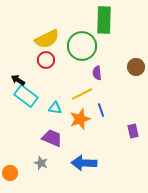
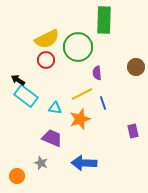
green circle: moved 4 px left, 1 px down
blue line: moved 2 px right, 7 px up
orange circle: moved 7 px right, 3 px down
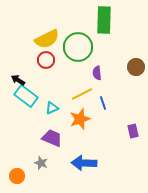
cyan triangle: moved 3 px left; rotated 32 degrees counterclockwise
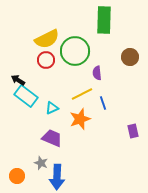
green circle: moved 3 px left, 4 px down
brown circle: moved 6 px left, 10 px up
blue arrow: moved 27 px left, 14 px down; rotated 90 degrees counterclockwise
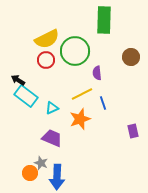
brown circle: moved 1 px right
orange circle: moved 13 px right, 3 px up
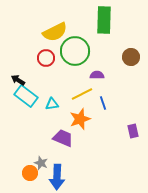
yellow semicircle: moved 8 px right, 7 px up
red circle: moved 2 px up
purple semicircle: moved 2 px down; rotated 96 degrees clockwise
cyan triangle: moved 4 px up; rotated 16 degrees clockwise
purple trapezoid: moved 11 px right
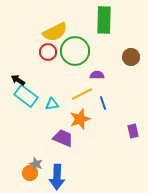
red circle: moved 2 px right, 6 px up
gray star: moved 5 px left, 1 px down
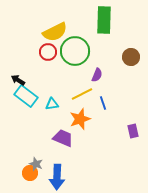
purple semicircle: rotated 112 degrees clockwise
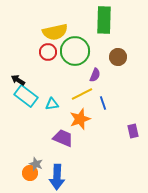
yellow semicircle: rotated 15 degrees clockwise
brown circle: moved 13 px left
purple semicircle: moved 2 px left
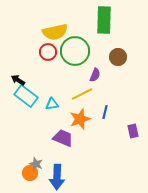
blue line: moved 2 px right, 9 px down; rotated 32 degrees clockwise
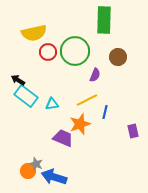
yellow semicircle: moved 21 px left, 1 px down
yellow line: moved 5 px right, 6 px down
orange star: moved 5 px down
orange circle: moved 2 px left, 2 px up
blue arrow: moved 3 px left; rotated 105 degrees clockwise
